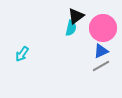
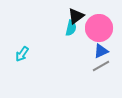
pink circle: moved 4 px left
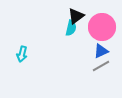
pink circle: moved 3 px right, 1 px up
cyan arrow: rotated 21 degrees counterclockwise
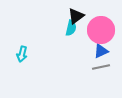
pink circle: moved 1 px left, 3 px down
gray line: moved 1 px down; rotated 18 degrees clockwise
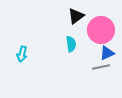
cyan semicircle: moved 16 px down; rotated 21 degrees counterclockwise
blue triangle: moved 6 px right, 2 px down
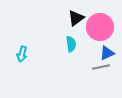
black triangle: moved 2 px down
pink circle: moved 1 px left, 3 px up
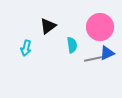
black triangle: moved 28 px left, 8 px down
cyan semicircle: moved 1 px right, 1 px down
cyan arrow: moved 4 px right, 6 px up
gray line: moved 8 px left, 8 px up
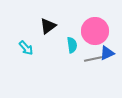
pink circle: moved 5 px left, 4 px down
cyan arrow: rotated 56 degrees counterclockwise
